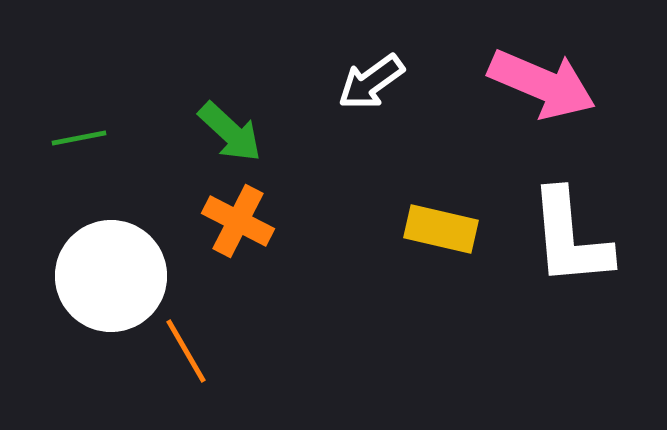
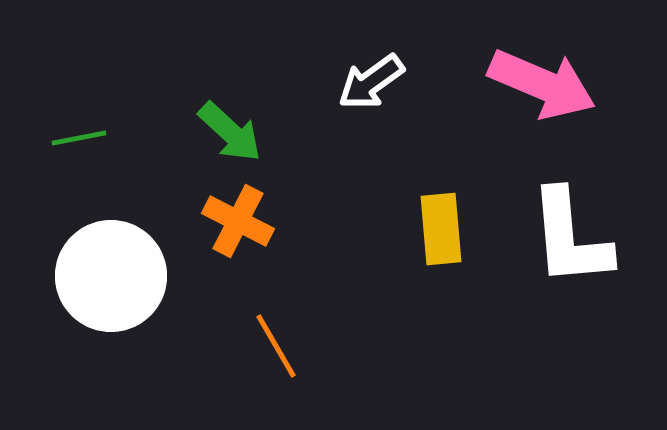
yellow rectangle: rotated 72 degrees clockwise
orange line: moved 90 px right, 5 px up
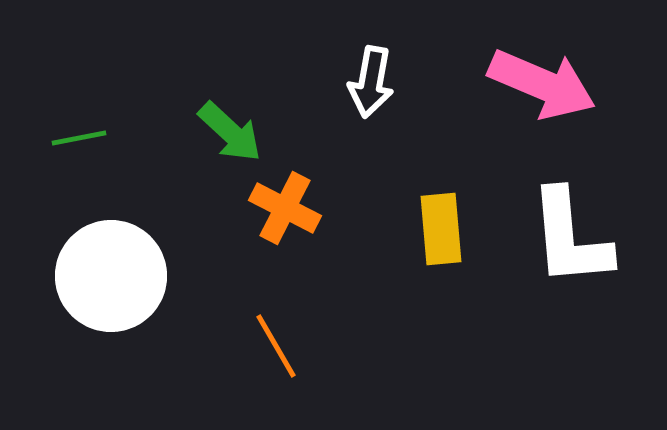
white arrow: rotated 44 degrees counterclockwise
orange cross: moved 47 px right, 13 px up
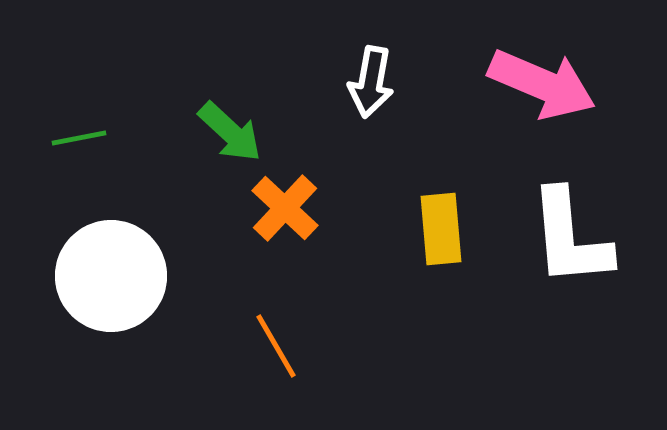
orange cross: rotated 16 degrees clockwise
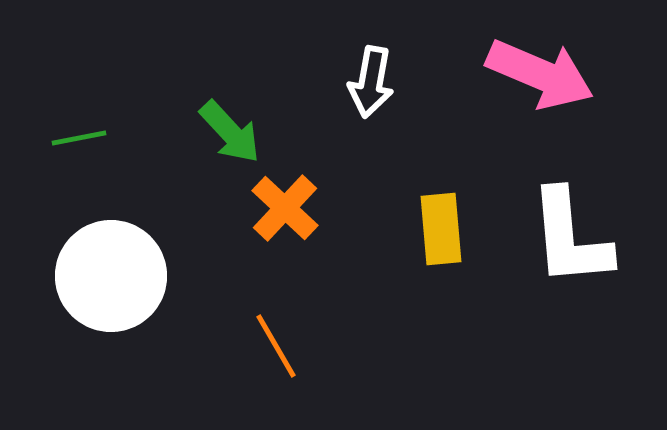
pink arrow: moved 2 px left, 10 px up
green arrow: rotated 4 degrees clockwise
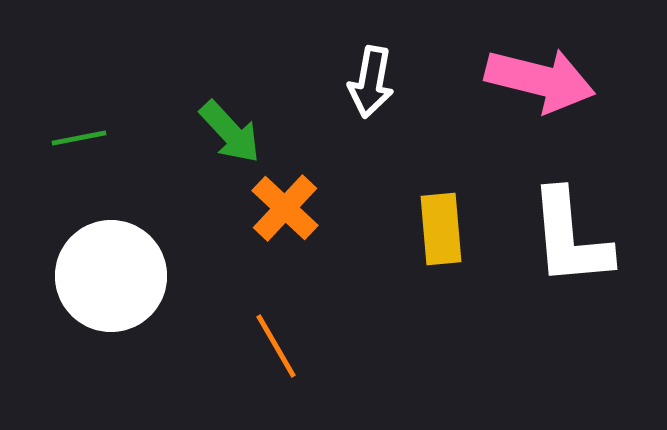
pink arrow: moved 6 px down; rotated 9 degrees counterclockwise
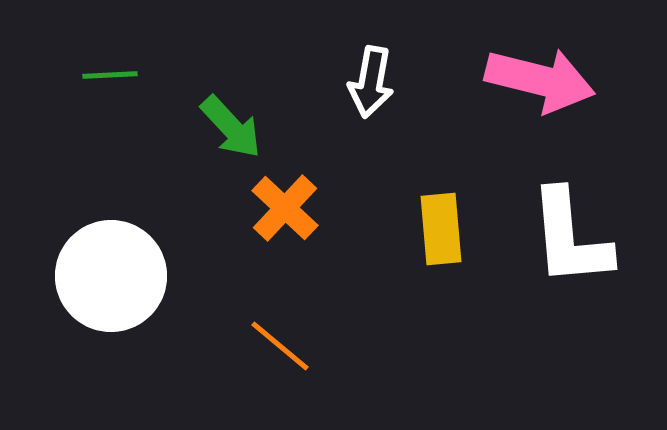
green arrow: moved 1 px right, 5 px up
green line: moved 31 px right, 63 px up; rotated 8 degrees clockwise
orange line: moved 4 px right; rotated 20 degrees counterclockwise
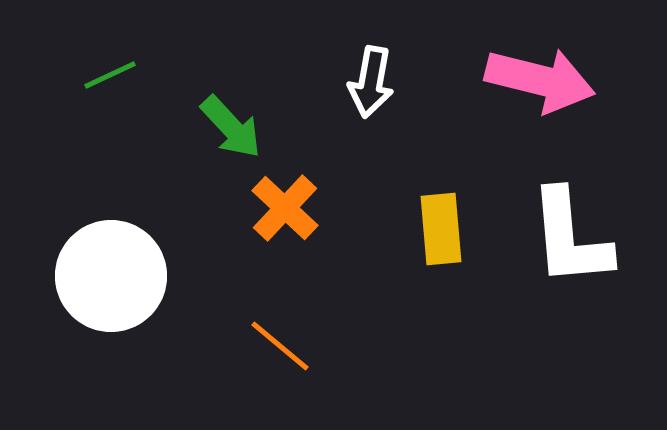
green line: rotated 22 degrees counterclockwise
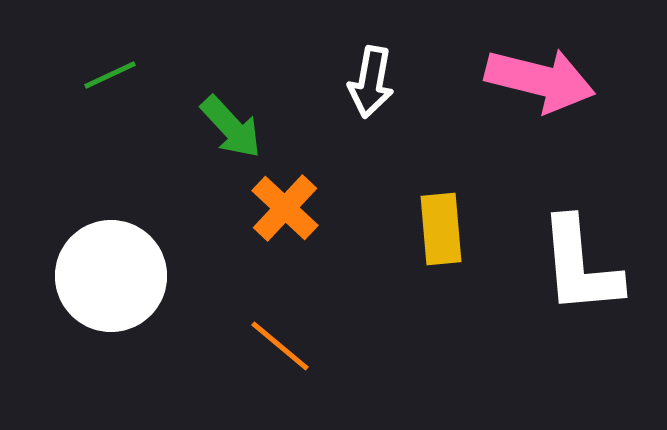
white L-shape: moved 10 px right, 28 px down
